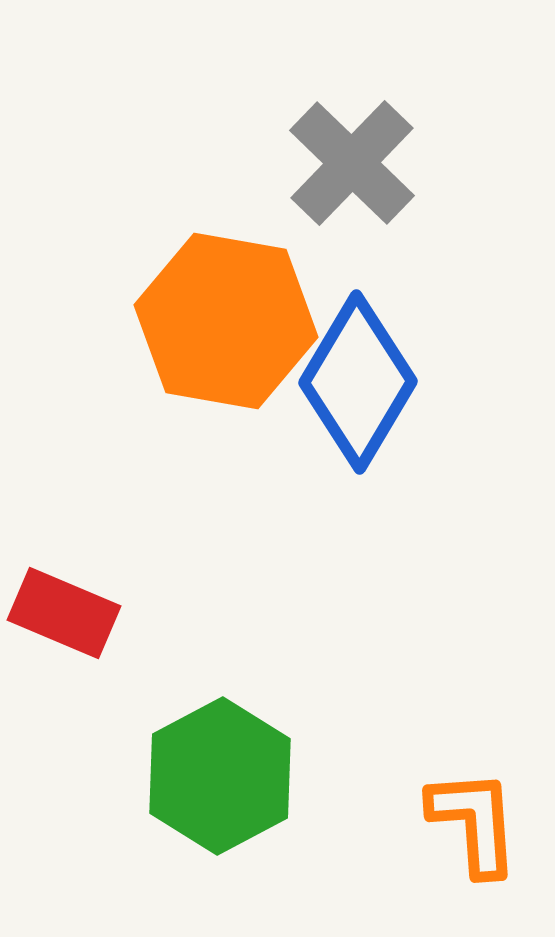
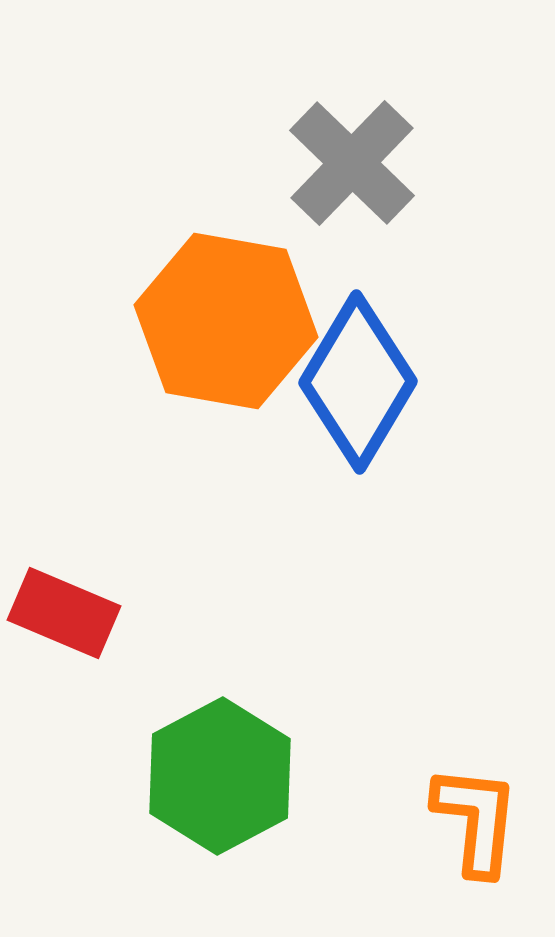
orange L-shape: moved 2 px right, 2 px up; rotated 10 degrees clockwise
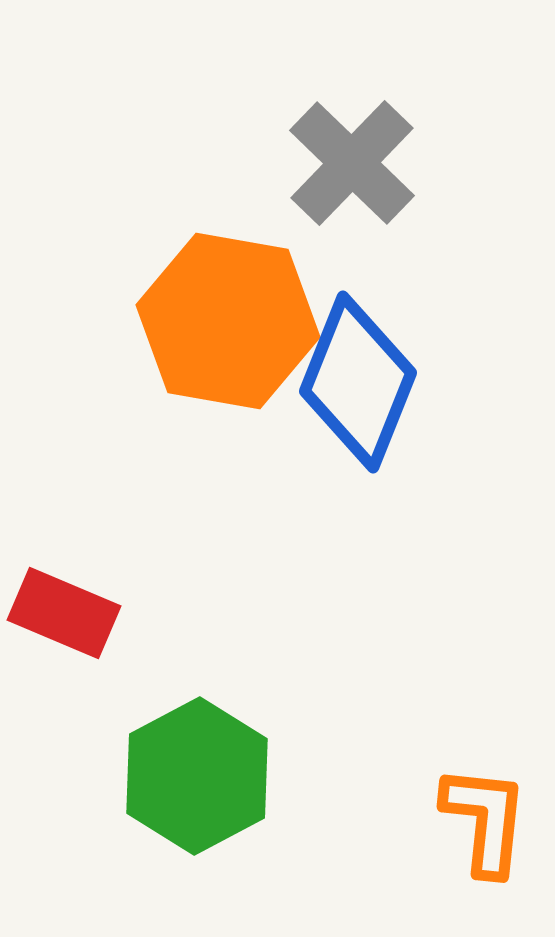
orange hexagon: moved 2 px right
blue diamond: rotated 9 degrees counterclockwise
green hexagon: moved 23 px left
orange L-shape: moved 9 px right
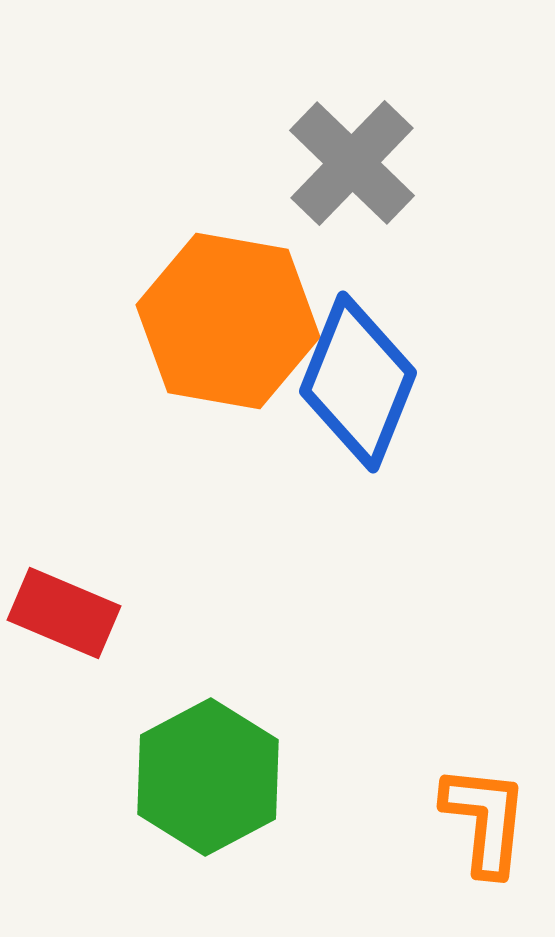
green hexagon: moved 11 px right, 1 px down
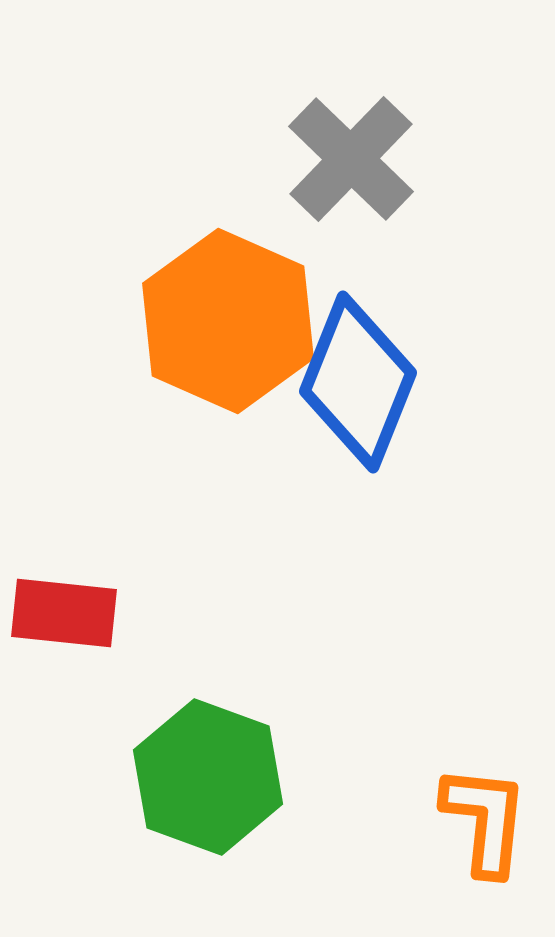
gray cross: moved 1 px left, 4 px up
orange hexagon: rotated 14 degrees clockwise
red rectangle: rotated 17 degrees counterclockwise
green hexagon: rotated 12 degrees counterclockwise
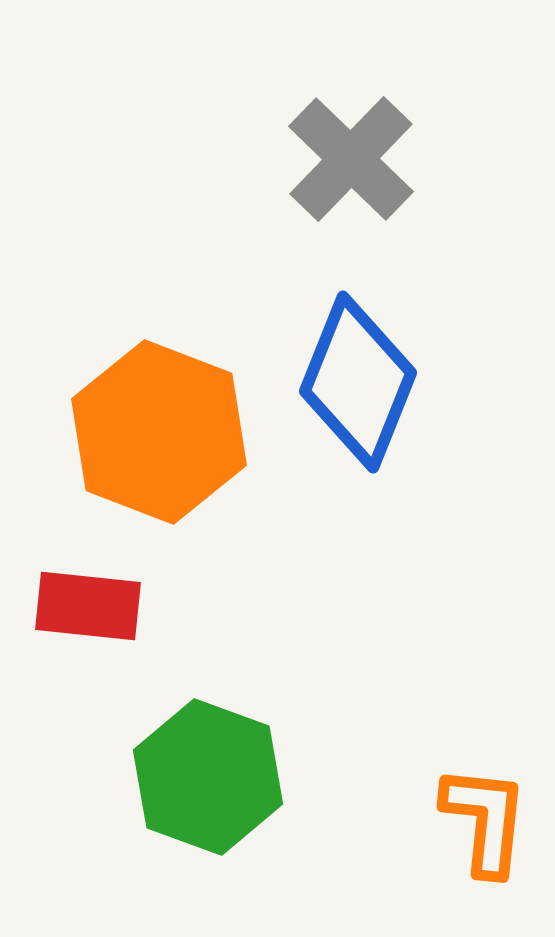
orange hexagon: moved 69 px left, 111 px down; rotated 3 degrees counterclockwise
red rectangle: moved 24 px right, 7 px up
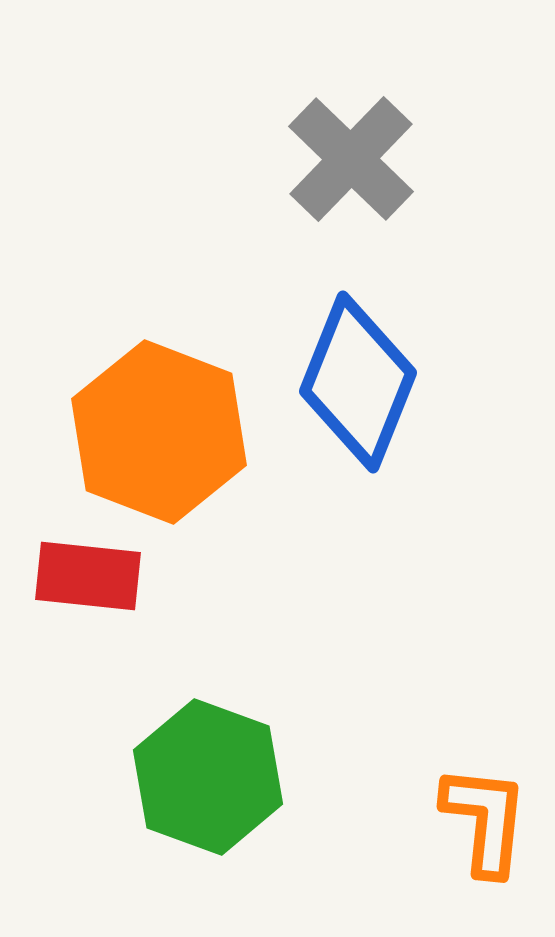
red rectangle: moved 30 px up
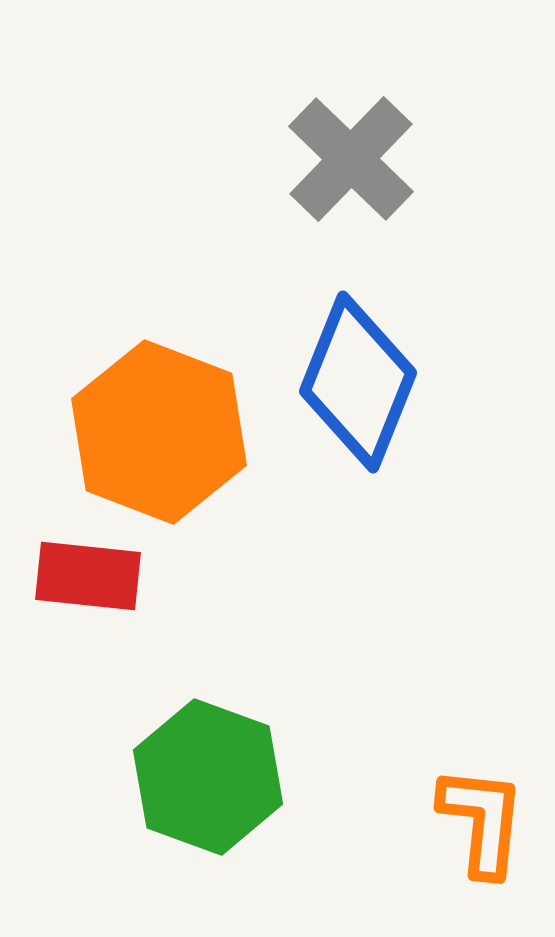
orange L-shape: moved 3 px left, 1 px down
